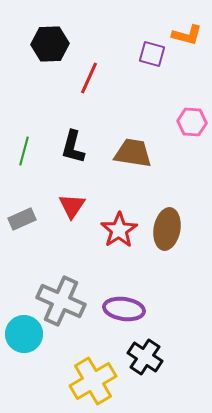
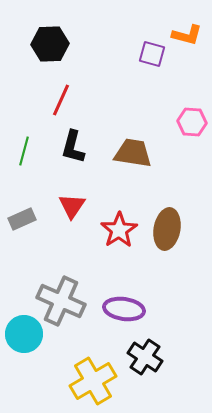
red line: moved 28 px left, 22 px down
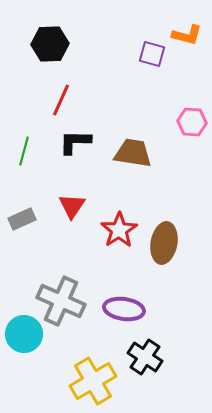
black L-shape: moved 2 px right, 5 px up; rotated 76 degrees clockwise
brown ellipse: moved 3 px left, 14 px down
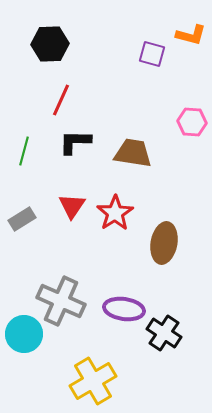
orange L-shape: moved 4 px right
gray rectangle: rotated 8 degrees counterclockwise
red star: moved 4 px left, 17 px up
black cross: moved 19 px right, 24 px up
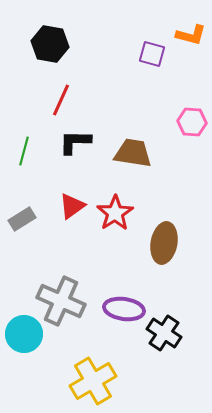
black hexagon: rotated 12 degrees clockwise
red triangle: rotated 20 degrees clockwise
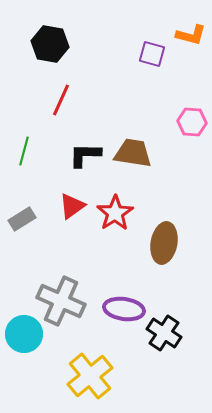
black L-shape: moved 10 px right, 13 px down
yellow cross: moved 3 px left, 5 px up; rotated 9 degrees counterclockwise
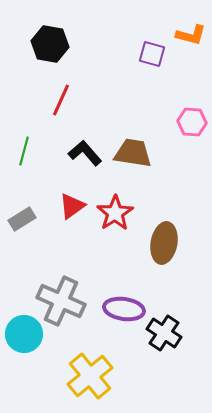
black L-shape: moved 2 px up; rotated 48 degrees clockwise
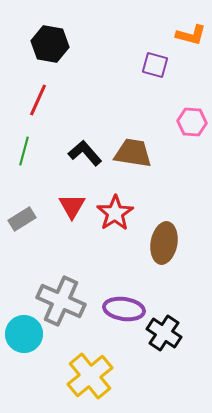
purple square: moved 3 px right, 11 px down
red line: moved 23 px left
red triangle: rotated 24 degrees counterclockwise
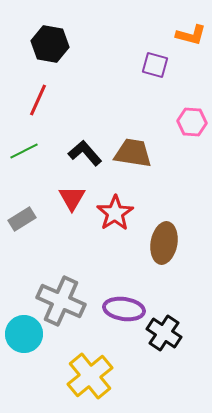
green line: rotated 48 degrees clockwise
red triangle: moved 8 px up
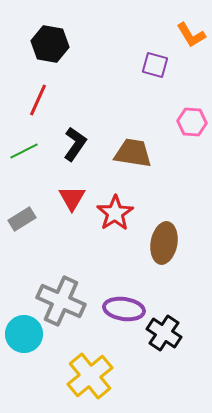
orange L-shape: rotated 44 degrees clockwise
black L-shape: moved 10 px left, 9 px up; rotated 76 degrees clockwise
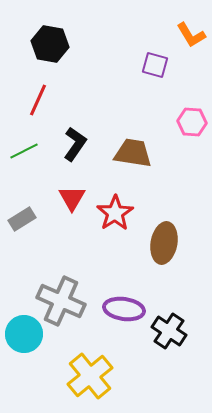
black cross: moved 5 px right, 2 px up
